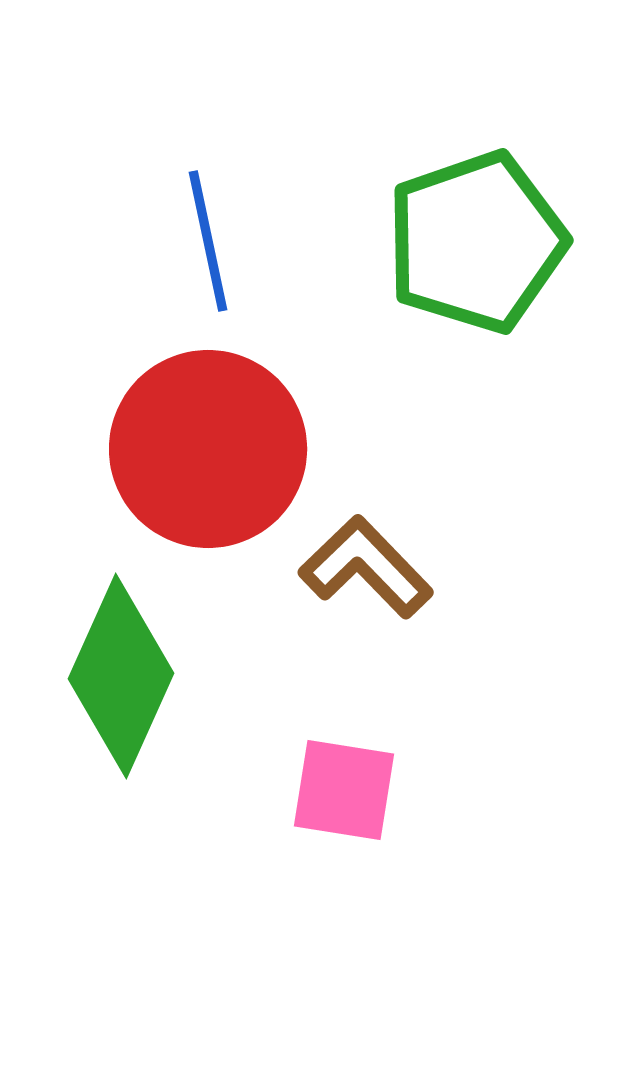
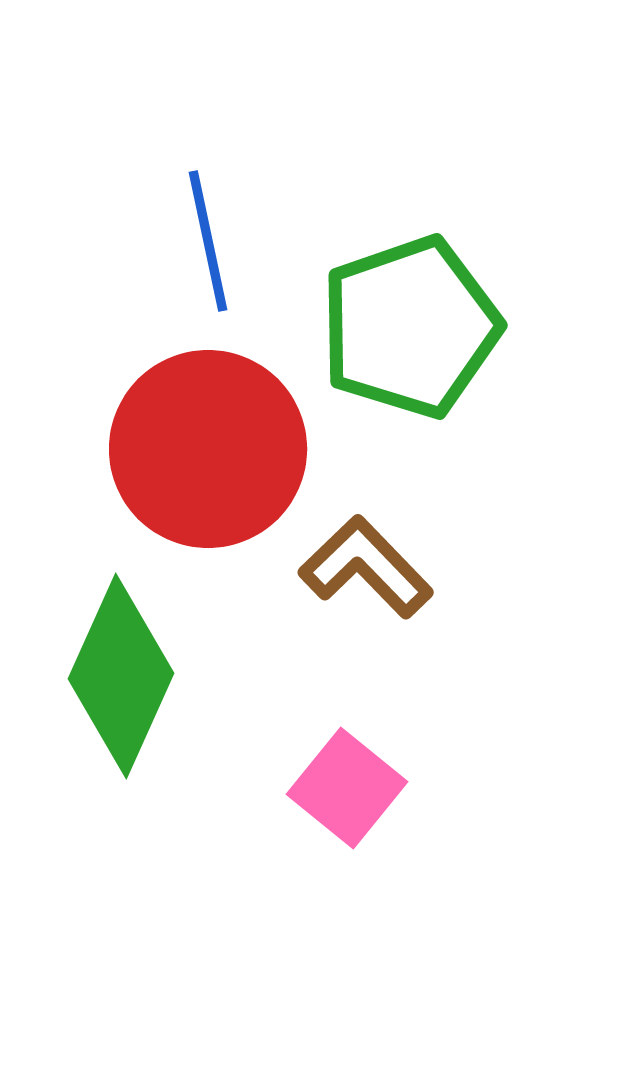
green pentagon: moved 66 px left, 85 px down
pink square: moved 3 px right, 2 px up; rotated 30 degrees clockwise
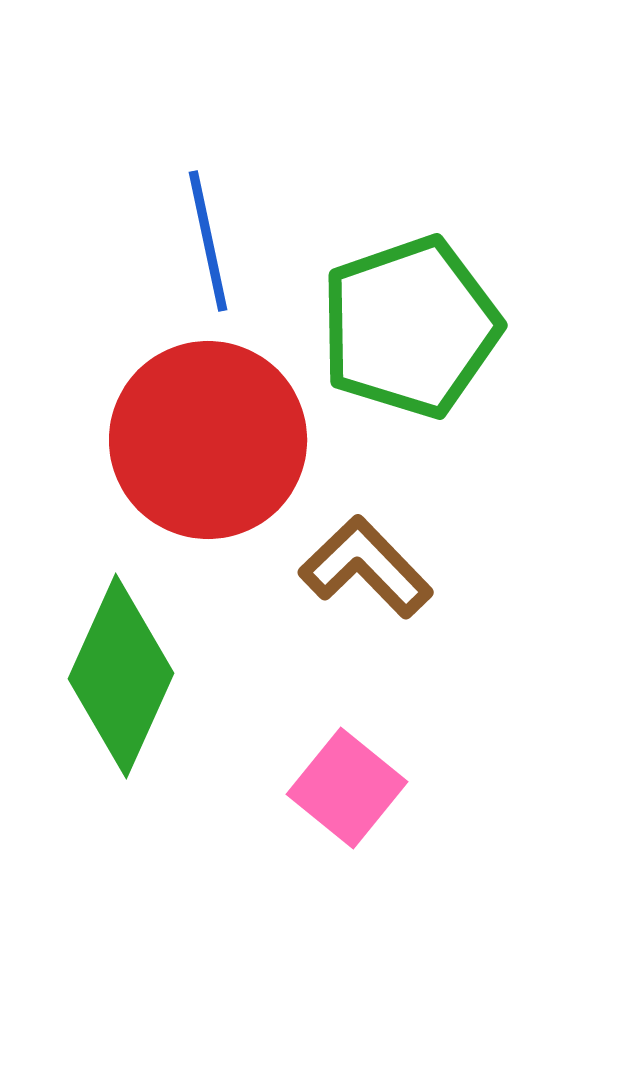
red circle: moved 9 px up
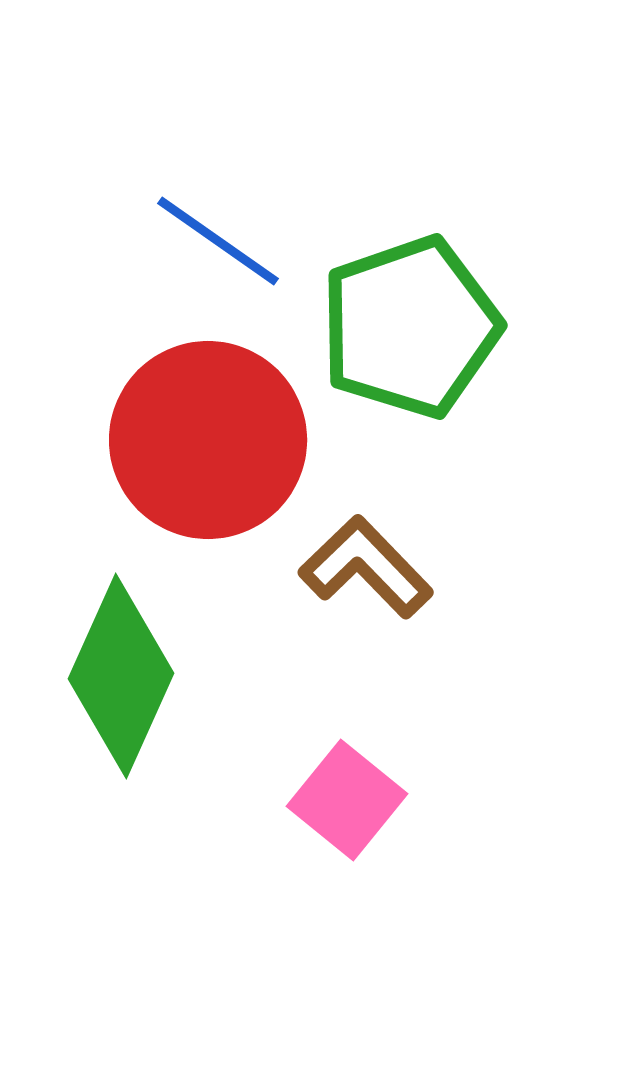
blue line: moved 10 px right; rotated 43 degrees counterclockwise
pink square: moved 12 px down
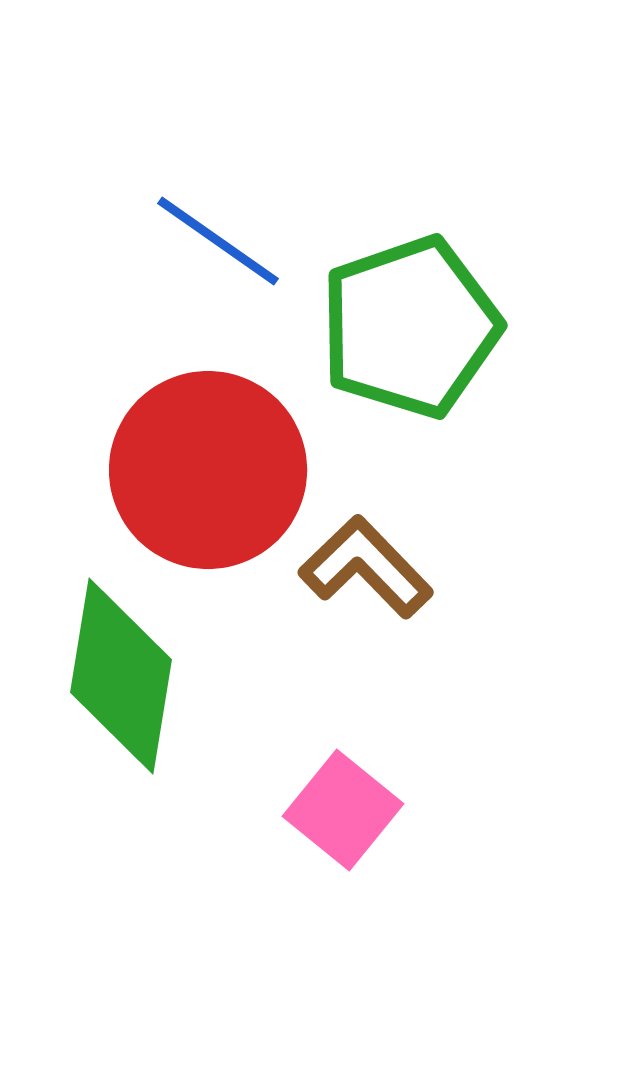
red circle: moved 30 px down
green diamond: rotated 15 degrees counterclockwise
pink square: moved 4 px left, 10 px down
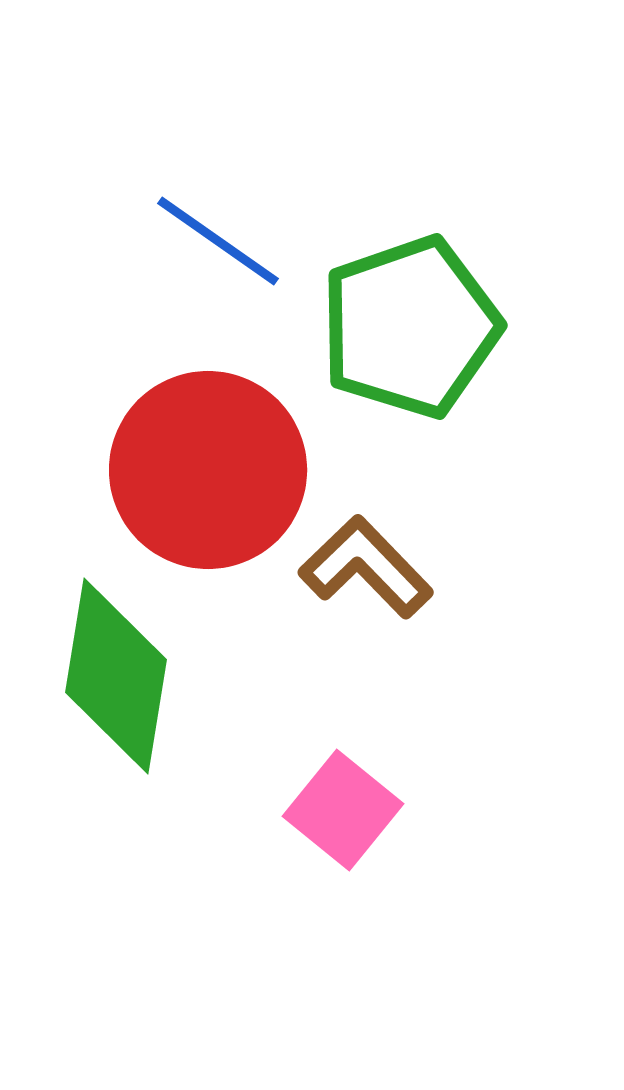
green diamond: moved 5 px left
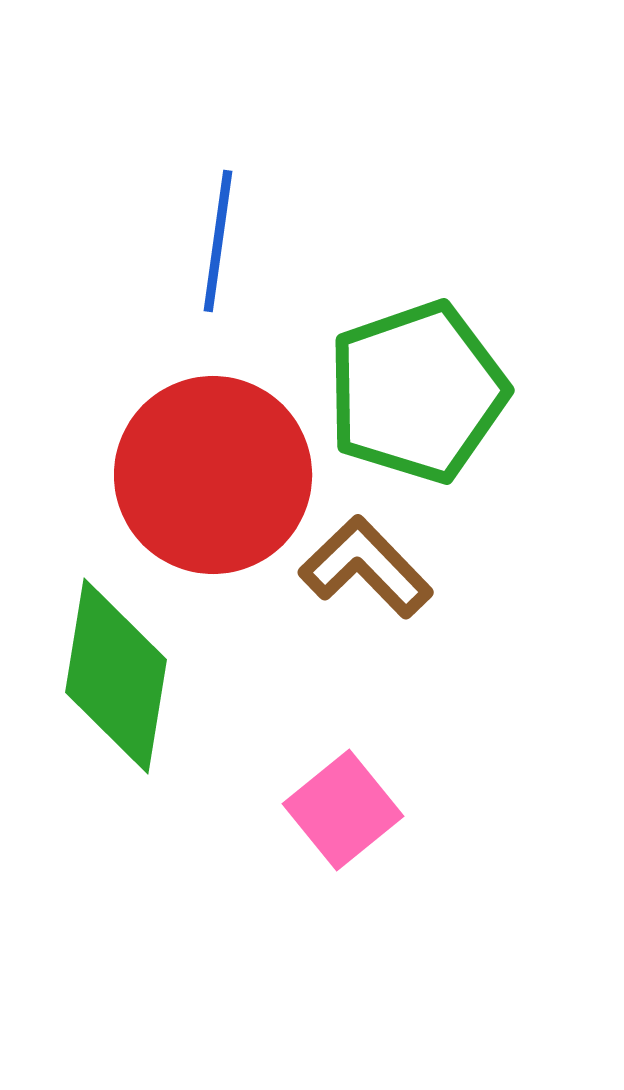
blue line: rotated 63 degrees clockwise
green pentagon: moved 7 px right, 65 px down
red circle: moved 5 px right, 5 px down
pink square: rotated 12 degrees clockwise
